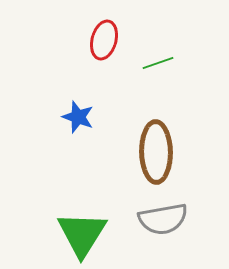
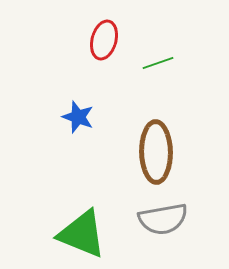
green triangle: rotated 40 degrees counterclockwise
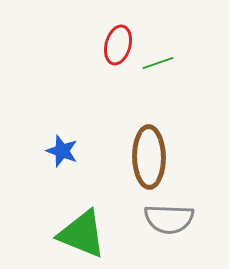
red ellipse: moved 14 px right, 5 px down
blue star: moved 16 px left, 34 px down
brown ellipse: moved 7 px left, 5 px down
gray semicircle: moved 6 px right; rotated 12 degrees clockwise
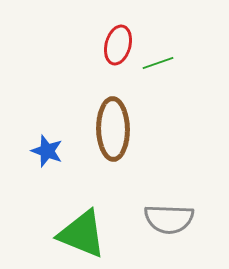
blue star: moved 15 px left
brown ellipse: moved 36 px left, 28 px up
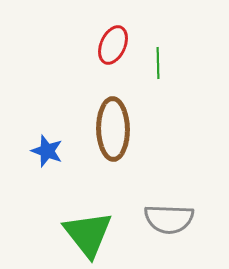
red ellipse: moved 5 px left; rotated 9 degrees clockwise
green line: rotated 72 degrees counterclockwise
green triangle: moved 6 px right; rotated 30 degrees clockwise
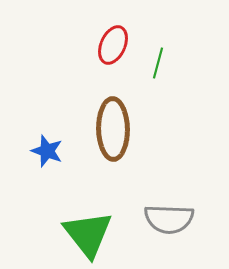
green line: rotated 16 degrees clockwise
